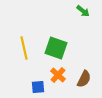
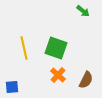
brown semicircle: moved 2 px right, 1 px down
blue square: moved 26 px left
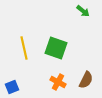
orange cross: moved 7 px down; rotated 14 degrees counterclockwise
blue square: rotated 16 degrees counterclockwise
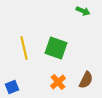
green arrow: rotated 16 degrees counterclockwise
orange cross: rotated 21 degrees clockwise
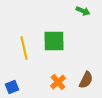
green square: moved 2 px left, 7 px up; rotated 20 degrees counterclockwise
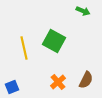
green square: rotated 30 degrees clockwise
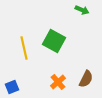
green arrow: moved 1 px left, 1 px up
brown semicircle: moved 1 px up
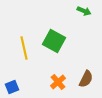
green arrow: moved 2 px right, 1 px down
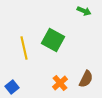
green square: moved 1 px left, 1 px up
orange cross: moved 2 px right, 1 px down
blue square: rotated 16 degrees counterclockwise
